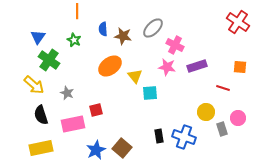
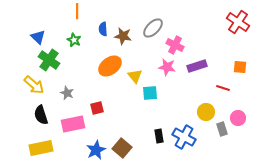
blue triangle: rotated 21 degrees counterclockwise
red square: moved 1 px right, 2 px up
blue cross: rotated 10 degrees clockwise
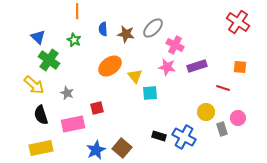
brown star: moved 3 px right, 2 px up
black rectangle: rotated 64 degrees counterclockwise
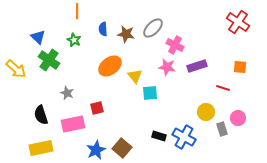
yellow arrow: moved 18 px left, 16 px up
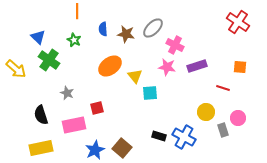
pink rectangle: moved 1 px right, 1 px down
gray rectangle: moved 1 px right, 1 px down
blue star: moved 1 px left
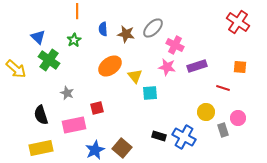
green star: rotated 16 degrees clockwise
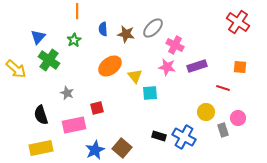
blue triangle: rotated 28 degrees clockwise
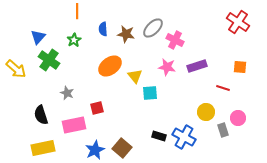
pink cross: moved 5 px up
yellow rectangle: moved 2 px right
